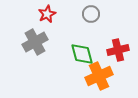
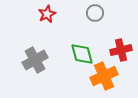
gray circle: moved 4 px right, 1 px up
gray cross: moved 18 px down
red cross: moved 3 px right
orange cross: moved 5 px right
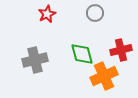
gray cross: rotated 15 degrees clockwise
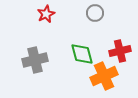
red star: moved 1 px left
red cross: moved 1 px left, 1 px down
